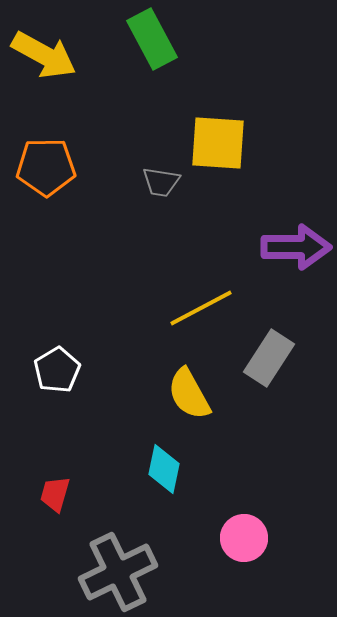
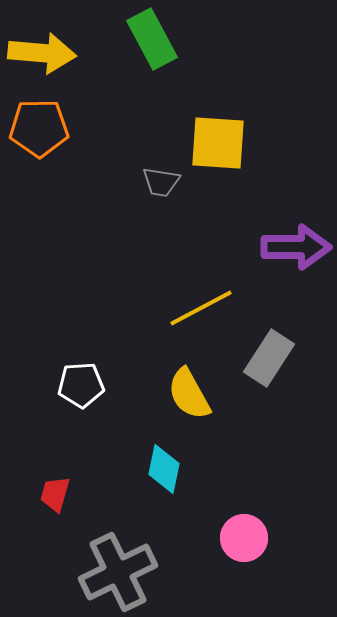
yellow arrow: moved 2 px left, 2 px up; rotated 24 degrees counterclockwise
orange pentagon: moved 7 px left, 39 px up
white pentagon: moved 24 px right, 15 px down; rotated 27 degrees clockwise
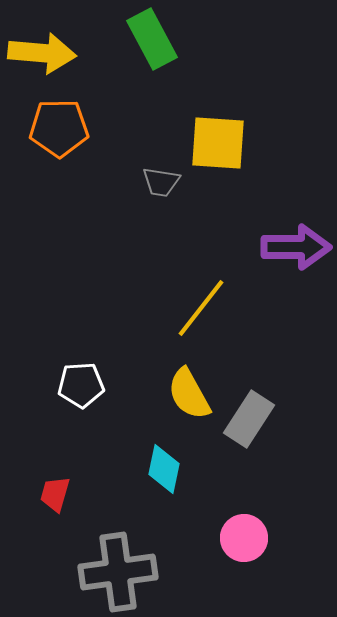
orange pentagon: moved 20 px right
yellow line: rotated 24 degrees counterclockwise
gray rectangle: moved 20 px left, 61 px down
gray cross: rotated 18 degrees clockwise
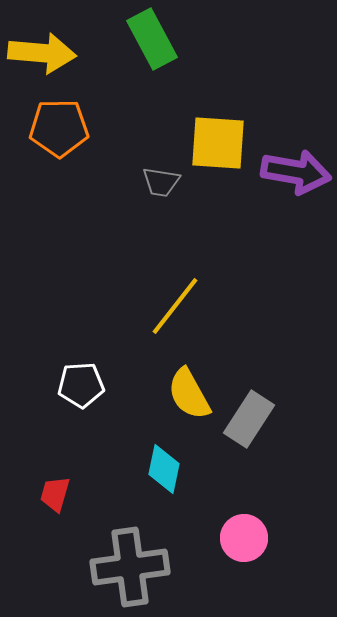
purple arrow: moved 75 px up; rotated 10 degrees clockwise
yellow line: moved 26 px left, 2 px up
gray cross: moved 12 px right, 5 px up
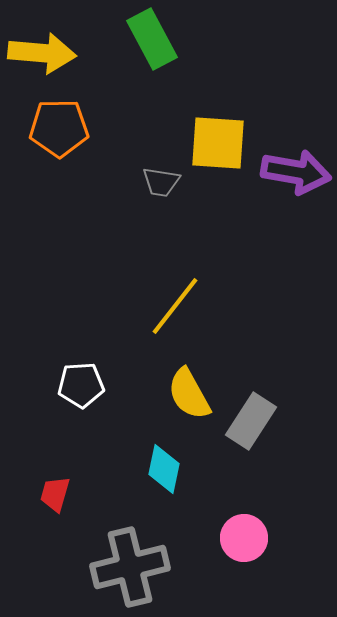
gray rectangle: moved 2 px right, 2 px down
gray cross: rotated 6 degrees counterclockwise
